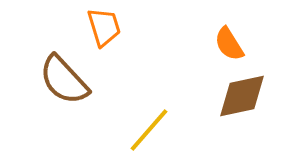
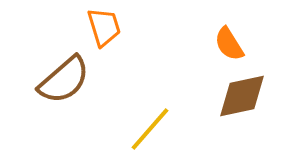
brown semicircle: rotated 88 degrees counterclockwise
yellow line: moved 1 px right, 1 px up
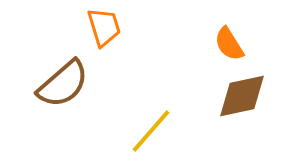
brown semicircle: moved 1 px left, 4 px down
yellow line: moved 1 px right, 2 px down
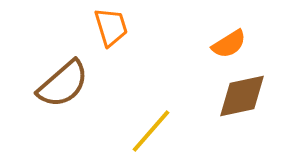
orange trapezoid: moved 7 px right
orange semicircle: rotated 90 degrees counterclockwise
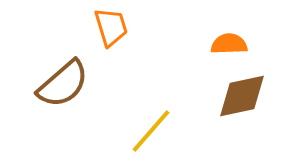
orange semicircle: rotated 150 degrees counterclockwise
